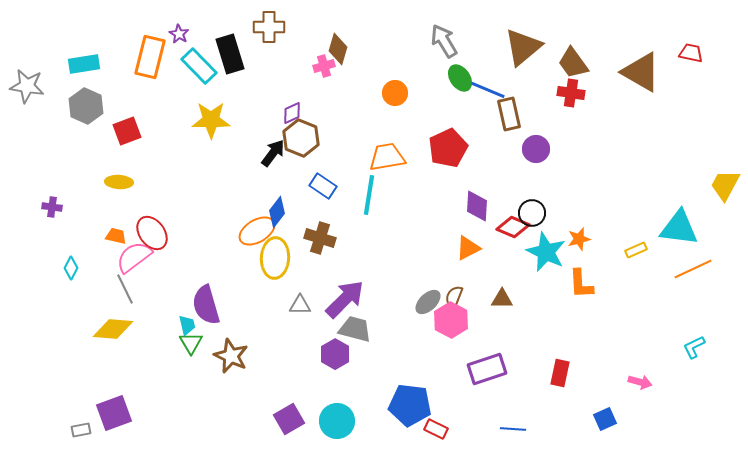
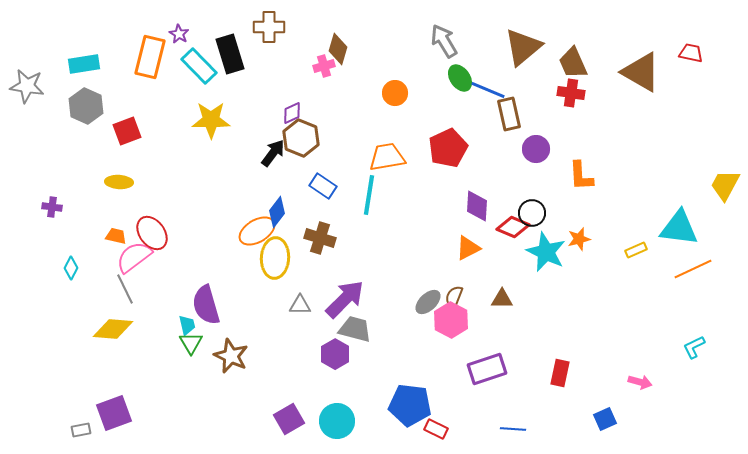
brown trapezoid at (573, 63): rotated 12 degrees clockwise
orange L-shape at (581, 284): moved 108 px up
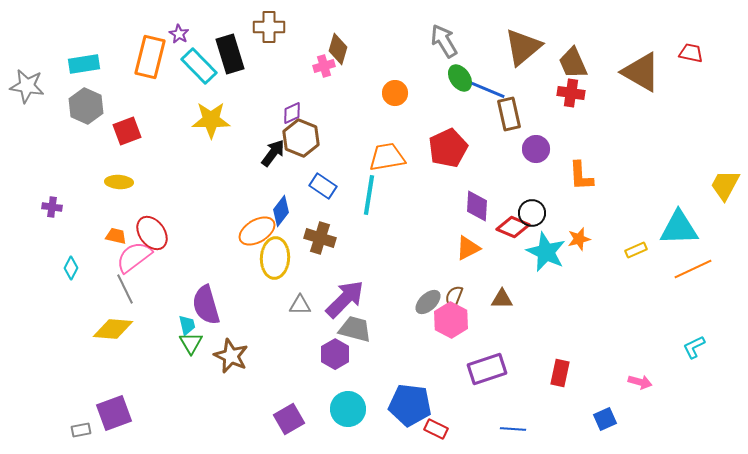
blue diamond at (277, 212): moved 4 px right, 1 px up
cyan triangle at (679, 228): rotated 9 degrees counterclockwise
cyan circle at (337, 421): moved 11 px right, 12 px up
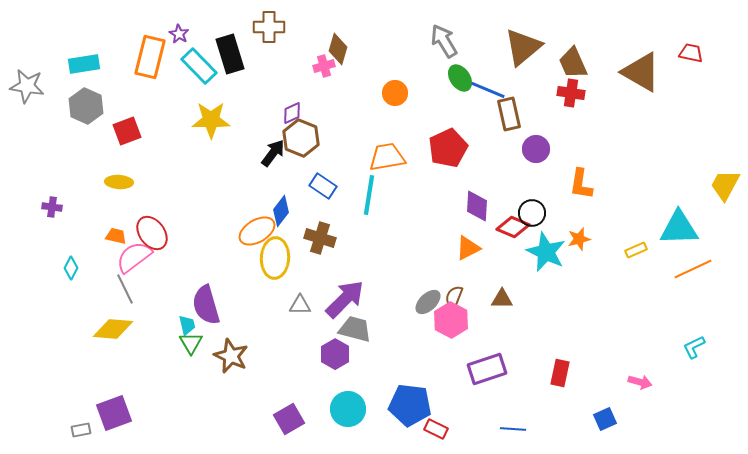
orange L-shape at (581, 176): moved 8 px down; rotated 12 degrees clockwise
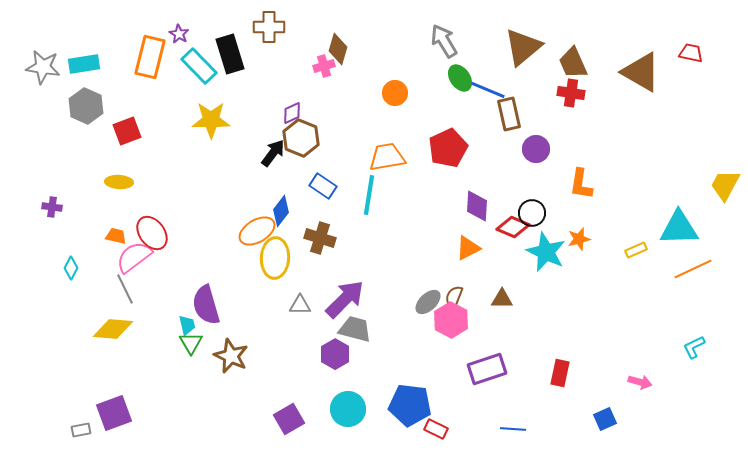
gray star at (27, 86): moved 16 px right, 19 px up
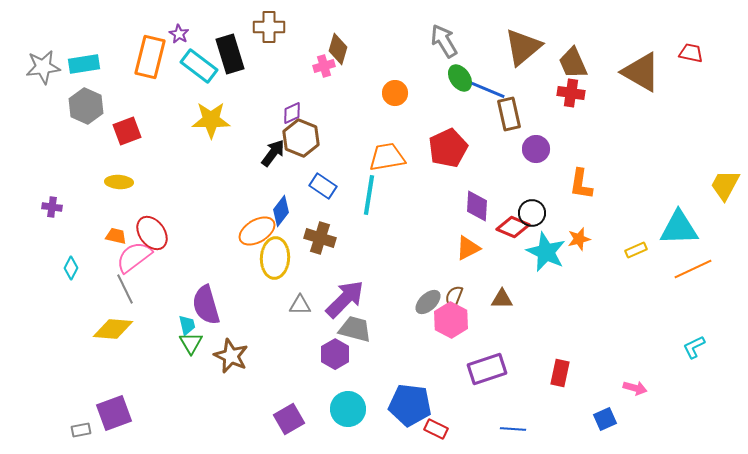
cyan rectangle at (199, 66): rotated 9 degrees counterclockwise
gray star at (43, 67): rotated 16 degrees counterclockwise
pink arrow at (640, 382): moved 5 px left, 6 px down
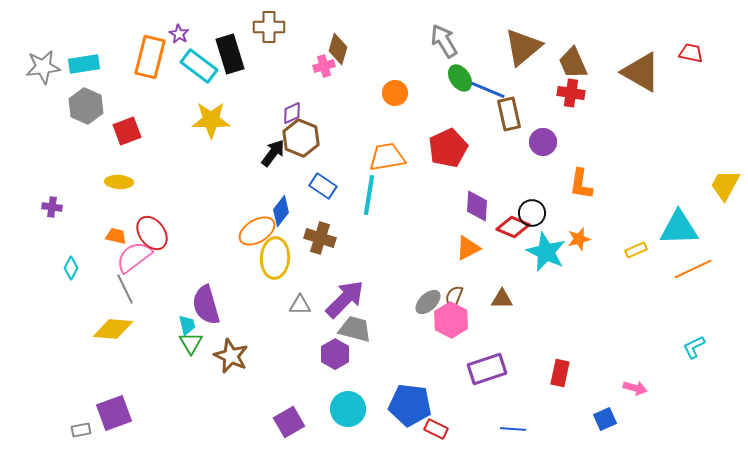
purple circle at (536, 149): moved 7 px right, 7 px up
purple square at (289, 419): moved 3 px down
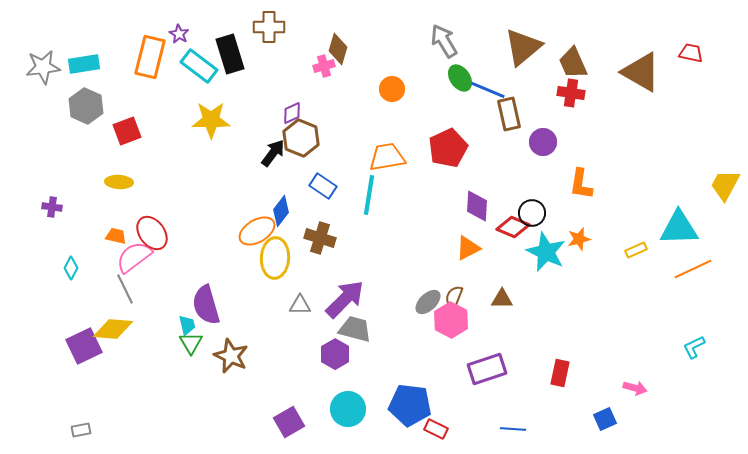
orange circle at (395, 93): moved 3 px left, 4 px up
purple square at (114, 413): moved 30 px left, 67 px up; rotated 6 degrees counterclockwise
